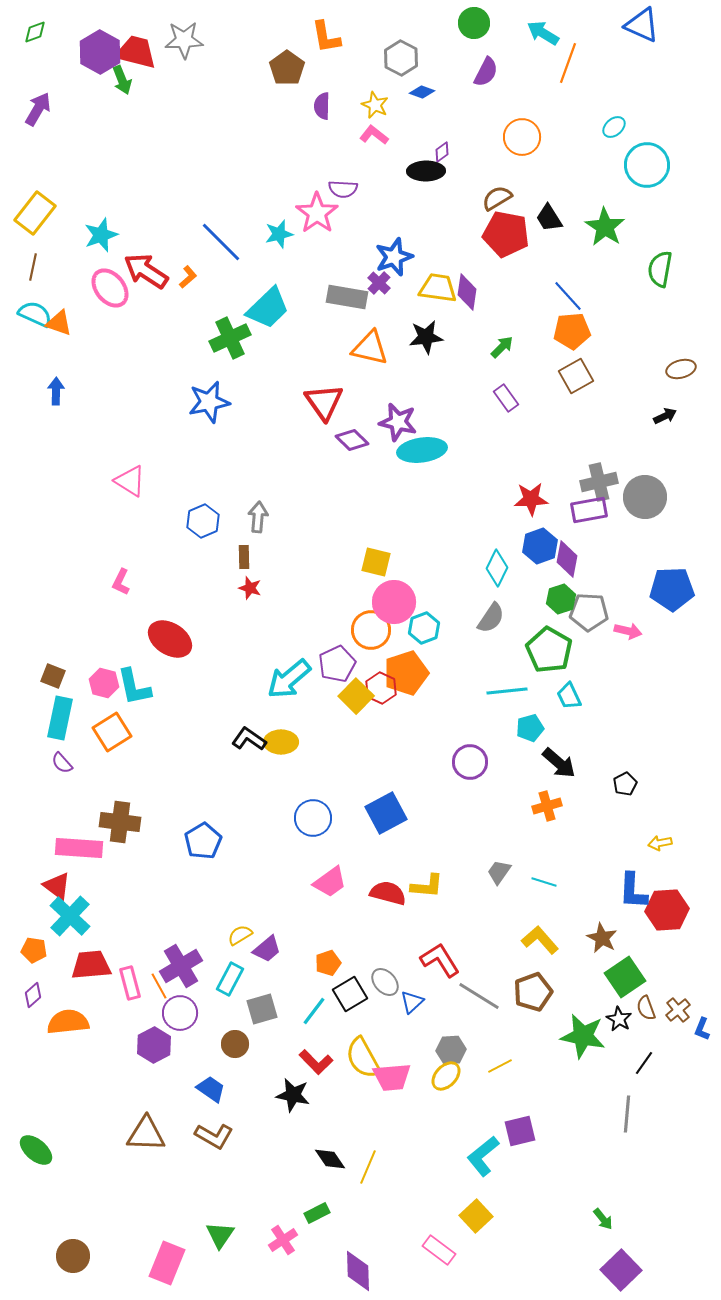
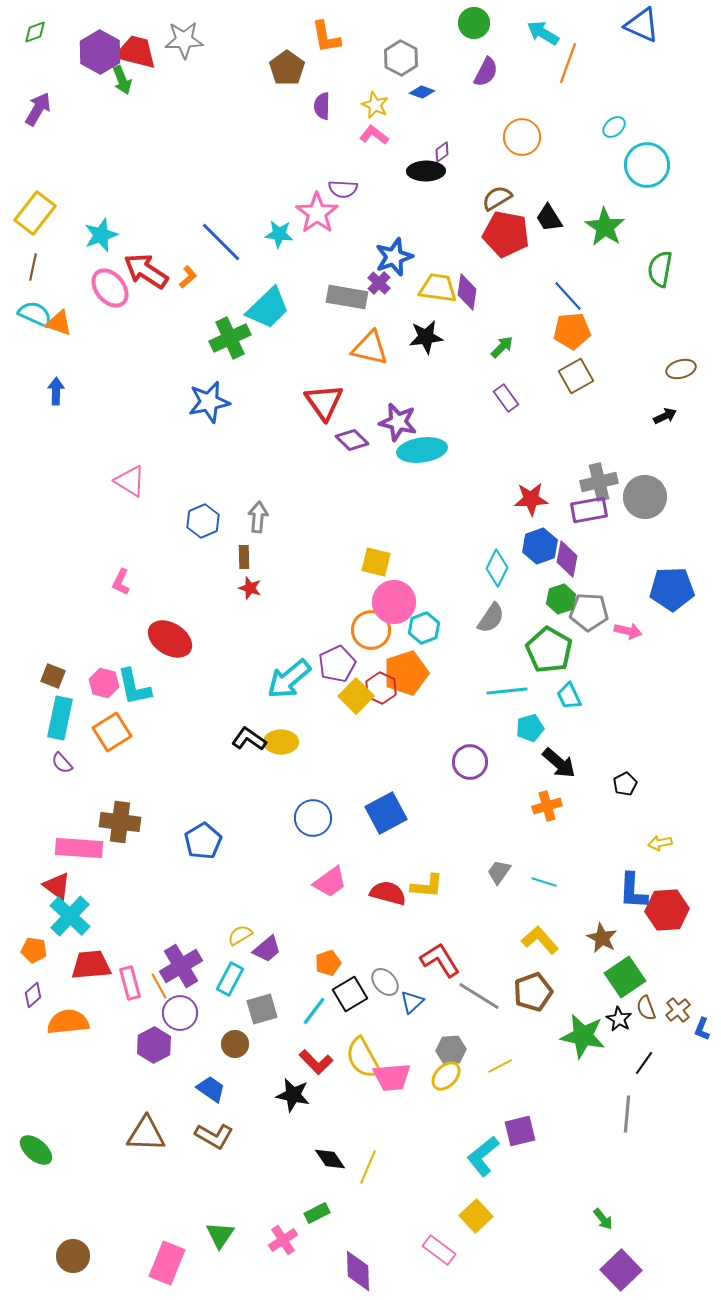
cyan star at (279, 234): rotated 20 degrees clockwise
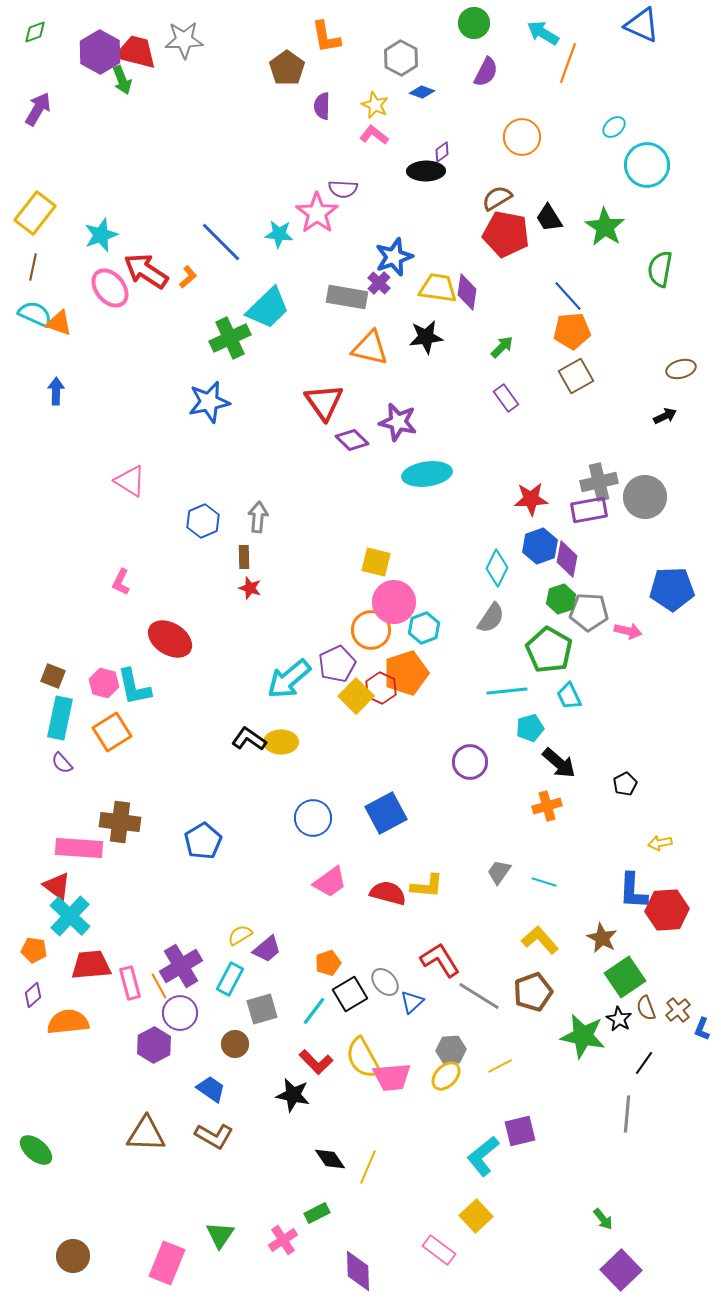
cyan ellipse at (422, 450): moved 5 px right, 24 px down
